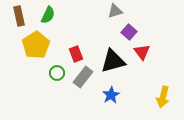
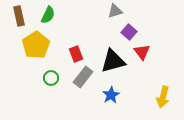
green circle: moved 6 px left, 5 px down
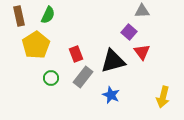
gray triangle: moved 27 px right; rotated 14 degrees clockwise
blue star: rotated 18 degrees counterclockwise
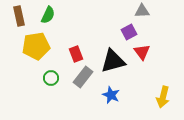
purple square: rotated 21 degrees clockwise
yellow pentagon: moved 1 px down; rotated 24 degrees clockwise
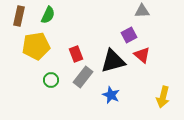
brown rectangle: rotated 24 degrees clockwise
purple square: moved 3 px down
red triangle: moved 3 px down; rotated 12 degrees counterclockwise
green circle: moved 2 px down
